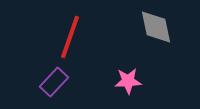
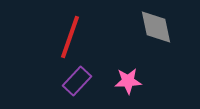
purple rectangle: moved 23 px right, 1 px up
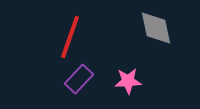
gray diamond: moved 1 px down
purple rectangle: moved 2 px right, 2 px up
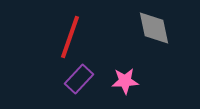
gray diamond: moved 2 px left
pink star: moved 3 px left
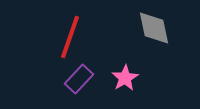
pink star: moved 3 px up; rotated 28 degrees counterclockwise
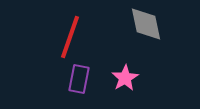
gray diamond: moved 8 px left, 4 px up
purple rectangle: rotated 32 degrees counterclockwise
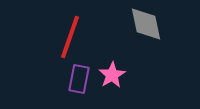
pink star: moved 13 px left, 3 px up
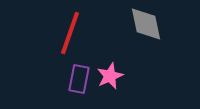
red line: moved 4 px up
pink star: moved 2 px left, 1 px down; rotated 8 degrees clockwise
